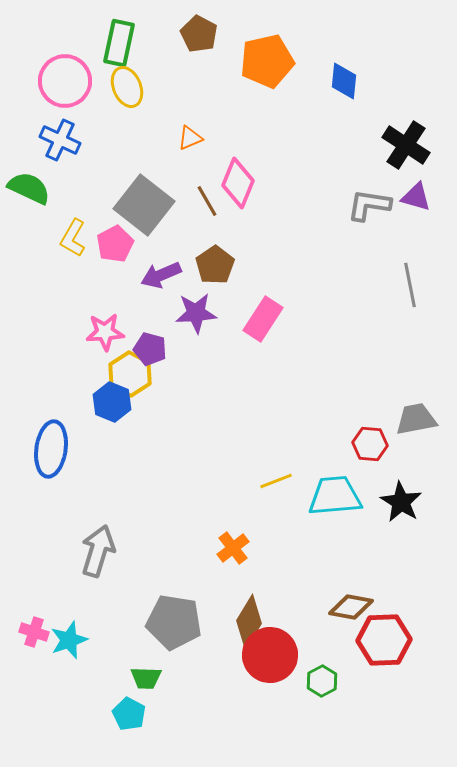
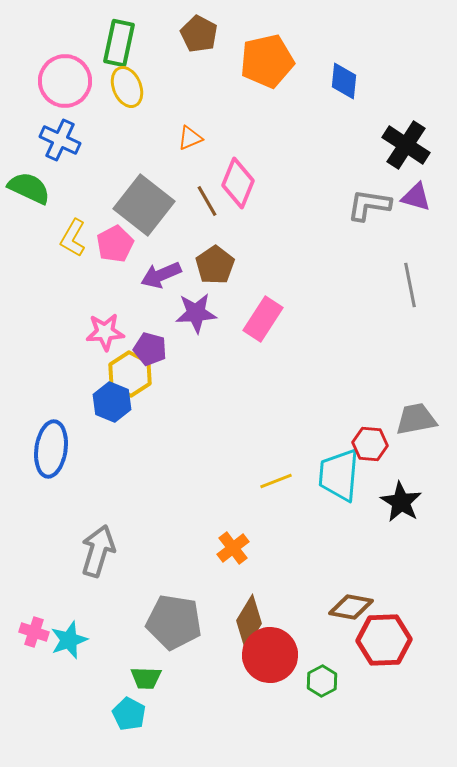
cyan trapezoid at (335, 496): moved 4 px right, 21 px up; rotated 80 degrees counterclockwise
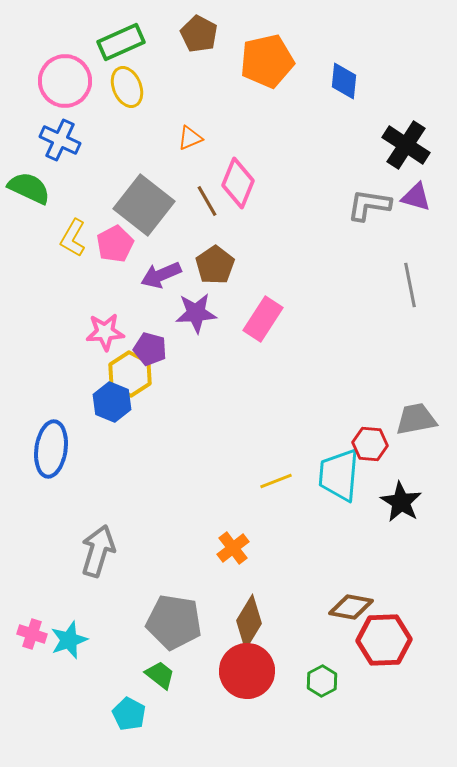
green rectangle at (119, 43): moved 2 px right, 1 px up; rotated 54 degrees clockwise
pink cross at (34, 632): moved 2 px left, 2 px down
red circle at (270, 655): moved 23 px left, 16 px down
green trapezoid at (146, 678): moved 14 px right, 3 px up; rotated 144 degrees counterclockwise
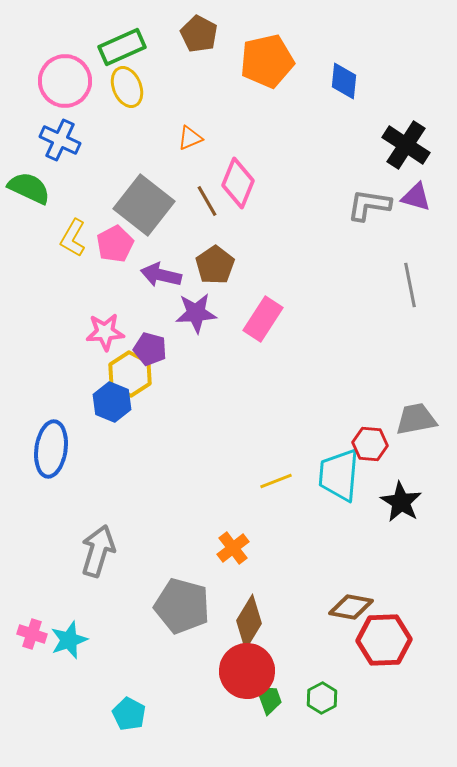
green rectangle at (121, 42): moved 1 px right, 5 px down
purple arrow at (161, 275): rotated 36 degrees clockwise
gray pentagon at (174, 622): moved 8 px right, 16 px up; rotated 6 degrees clockwise
green trapezoid at (160, 675): moved 109 px right, 24 px down; rotated 32 degrees clockwise
green hexagon at (322, 681): moved 17 px down
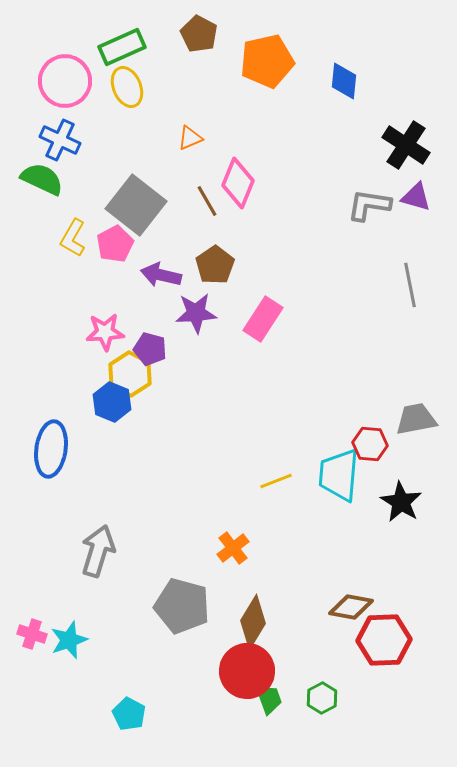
green semicircle at (29, 188): moved 13 px right, 9 px up
gray square at (144, 205): moved 8 px left
brown diamond at (249, 622): moved 4 px right
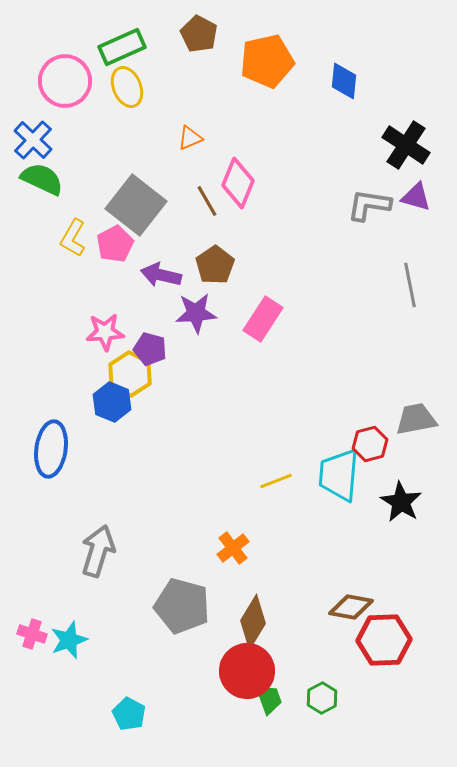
blue cross at (60, 140): moved 27 px left; rotated 18 degrees clockwise
red hexagon at (370, 444): rotated 20 degrees counterclockwise
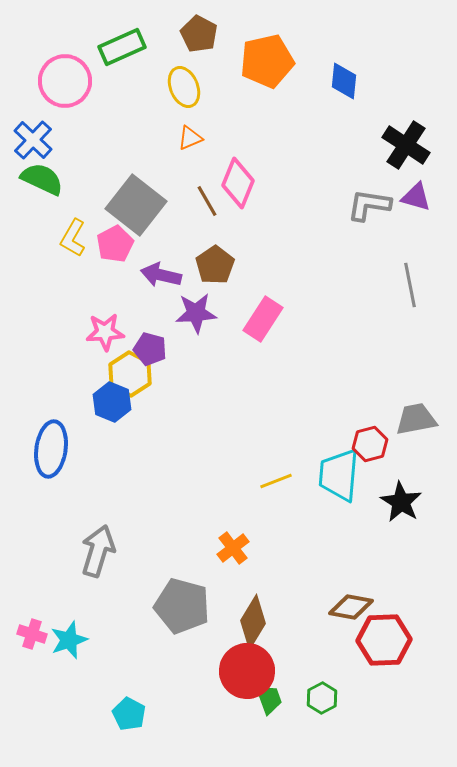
yellow ellipse at (127, 87): moved 57 px right
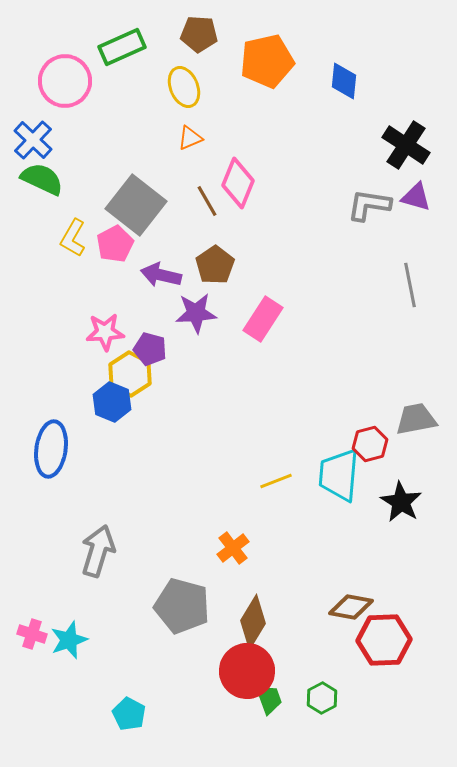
brown pentagon at (199, 34): rotated 24 degrees counterclockwise
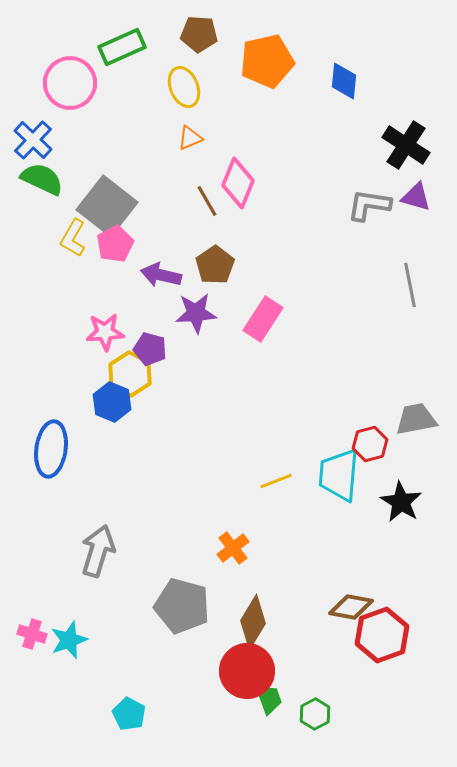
pink circle at (65, 81): moved 5 px right, 2 px down
gray square at (136, 205): moved 29 px left, 1 px down
red hexagon at (384, 640): moved 2 px left, 5 px up; rotated 18 degrees counterclockwise
green hexagon at (322, 698): moved 7 px left, 16 px down
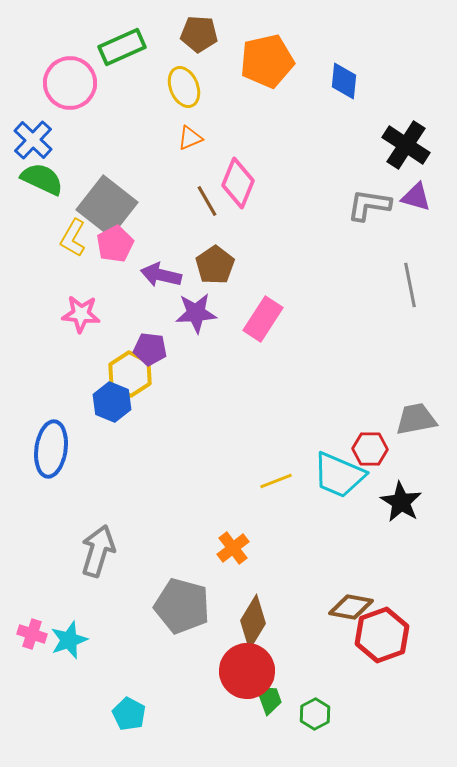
pink star at (105, 332): moved 24 px left, 18 px up; rotated 9 degrees clockwise
purple pentagon at (150, 349): rotated 8 degrees counterclockwise
red hexagon at (370, 444): moved 5 px down; rotated 16 degrees clockwise
cyan trapezoid at (339, 475): rotated 72 degrees counterclockwise
